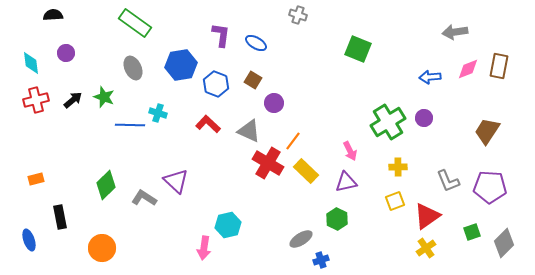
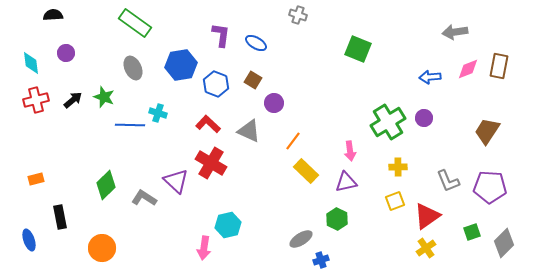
pink arrow at (350, 151): rotated 18 degrees clockwise
red cross at (268, 163): moved 57 px left
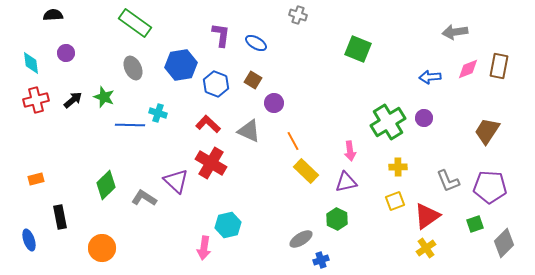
orange line at (293, 141): rotated 66 degrees counterclockwise
green square at (472, 232): moved 3 px right, 8 px up
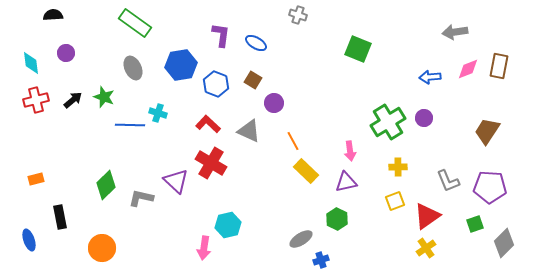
gray L-shape at (144, 198): moved 3 px left; rotated 20 degrees counterclockwise
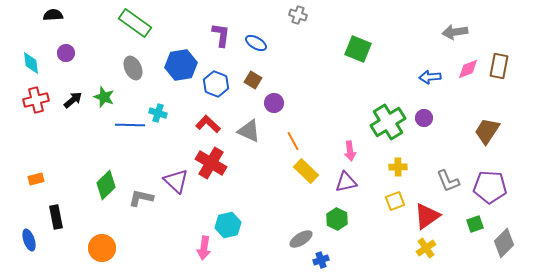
black rectangle at (60, 217): moved 4 px left
